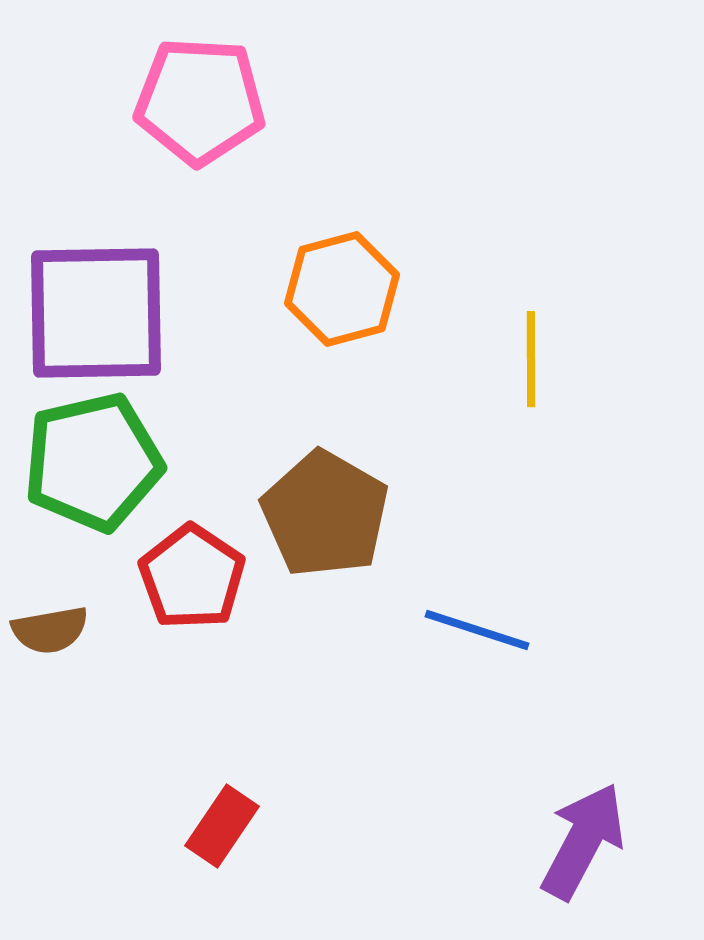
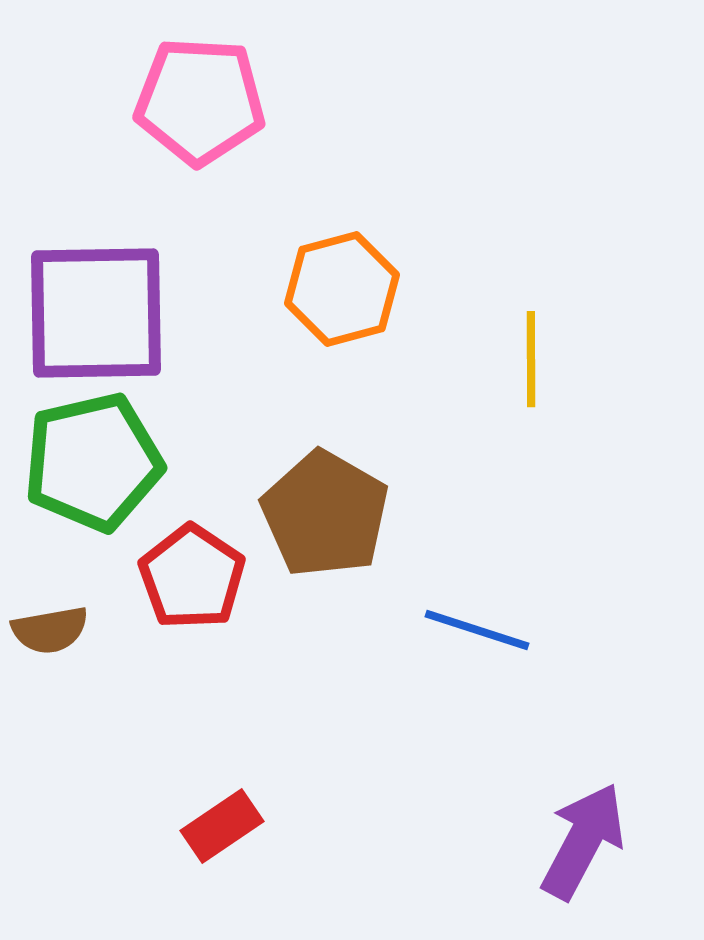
red rectangle: rotated 22 degrees clockwise
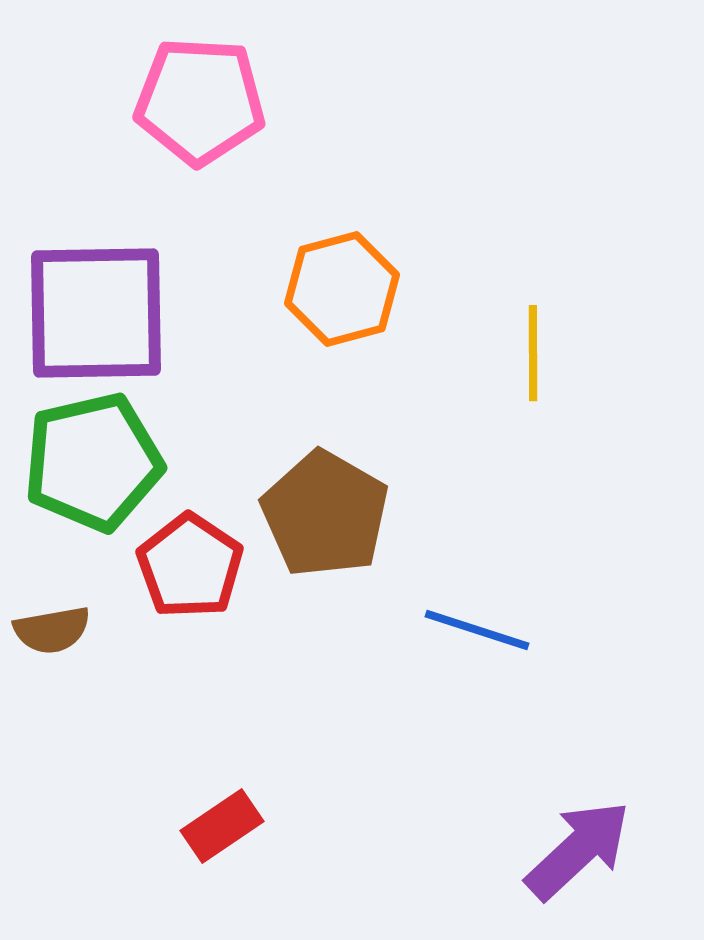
yellow line: moved 2 px right, 6 px up
red pentagon: moved 2 px left, 11 px up
brown semicircle: moved 2 px right
purple arrow: moved 5 px left, 9 px down; rotated 19 degrees clockwise
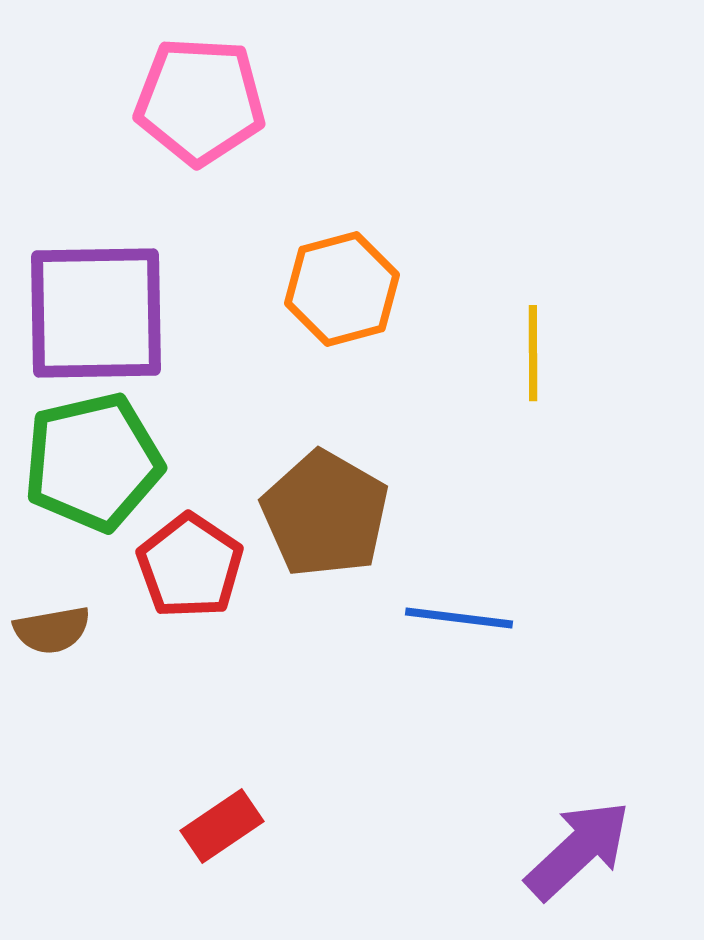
blue line: moved 18 px left, 12 px up; rotated 11 degrees counterclockwise
